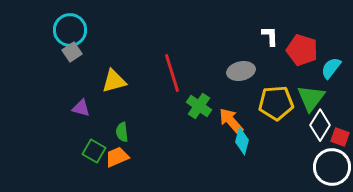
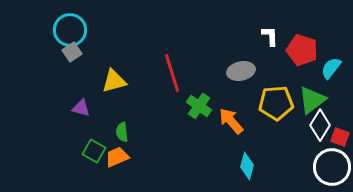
green triangle: moved 1 px right, 2 px down; rotated 16 degrees clockwise
cyan diamond: moved 5 px right, 25 px down
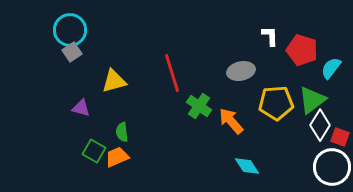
cyan diamond: rotated 48 degrees counterclockwise
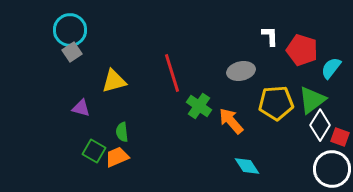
white circle: moved 2 px down
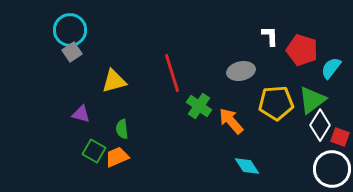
purple triangle: moved 6 px down
green semicircle: moved 3 px up
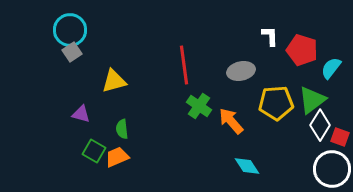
red line: moved 12 px right, 8 px up; rotated 9 degrees clockwise
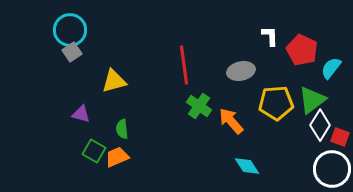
red pentagon: rotated 8 degrees clockwise
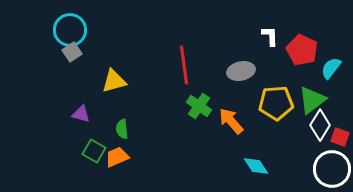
cyan diamond: moved 9 px right
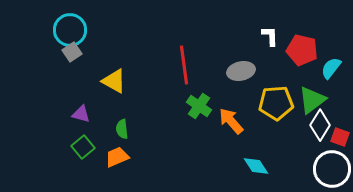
red pentagon: rotated 12 degrees counterclockwise
yellow triangle: rotated 44 degrees clockwise
green square: moved 11 px left, 4 px up; rotated 20 degrees clockwise
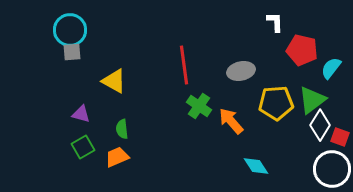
white L-shape: moved 5 px right, 14 px up
gray square: rotated 30 degrees clockwise
green square: rotated 10 degrees clockwise
